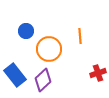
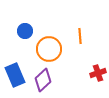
blue circle: moved 1 px left
blue rectangle: rotated 15 degrees clockwise
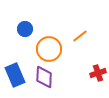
blue circle: moved 2 px up
orange line: rotated 56 degrees clockwise
purple diamond: moved 1 px right, 3 px up; rotated 45 degrees counterclockwise
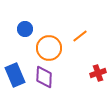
orange circle: moved 1 px up
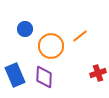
orange circle: moved 2 px right, 2 px up
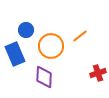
blue circle: moved 1 px right, 1 px down
blue rectangle: moved 21 px up
